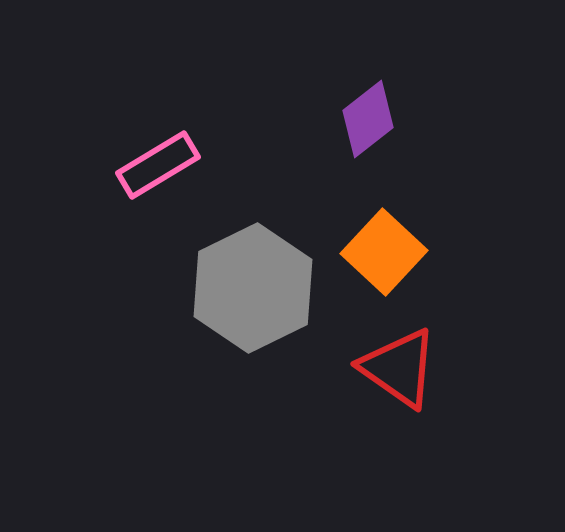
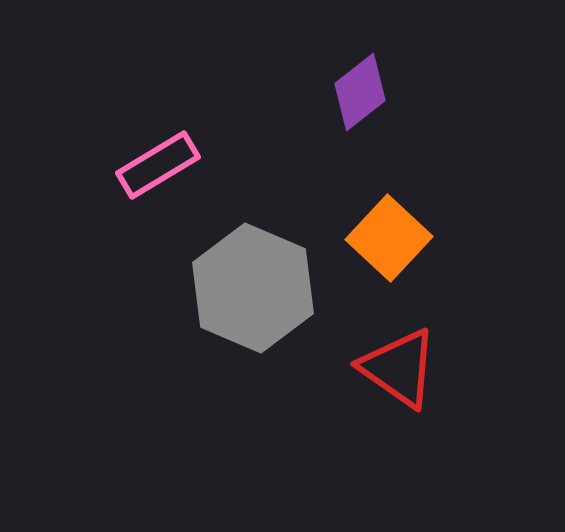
purple diamond: moved 8 px left, 27 px up
orange square: moved 5 px right, 14 px up
gray hexagon: rotated 11 degrees counterclockwise
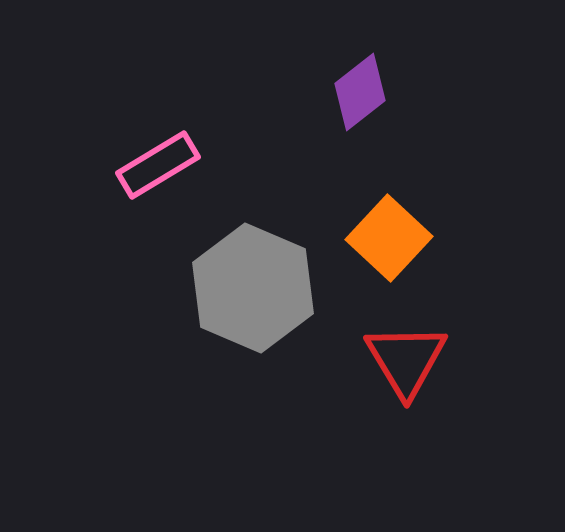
red triangle: moved 7 px right, 8 px up; rotated 24 degrees clockwise
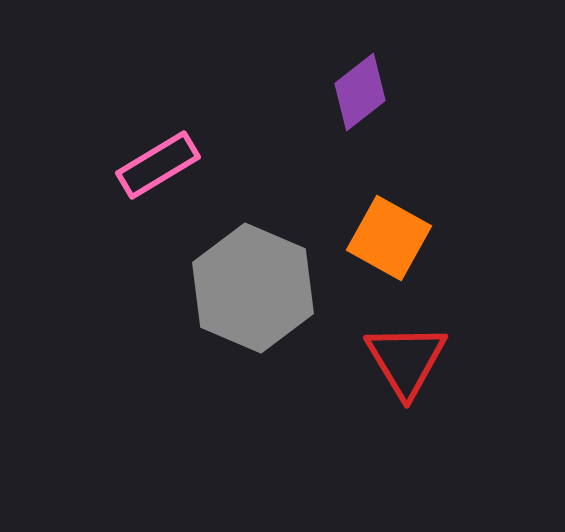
orange square: rotated 14 degrees counterclockwise
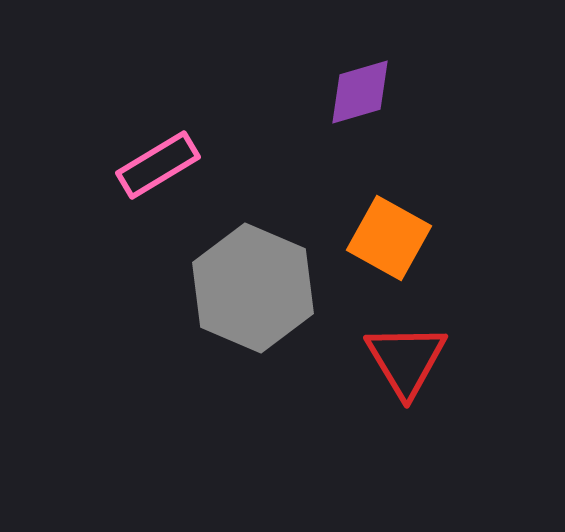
purple diamond: rotated 22 degrees clockwise
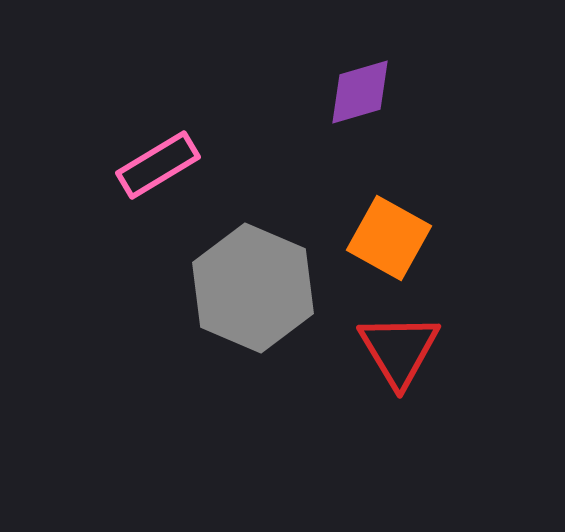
red triangle: moved 7 px left, 10 px up
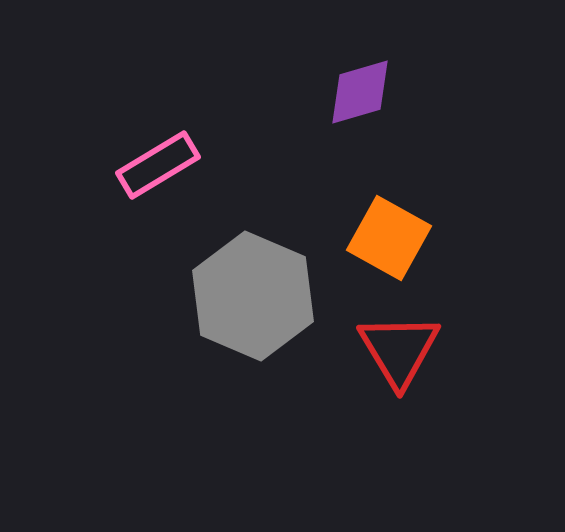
gray hexagon: moved 8 px down
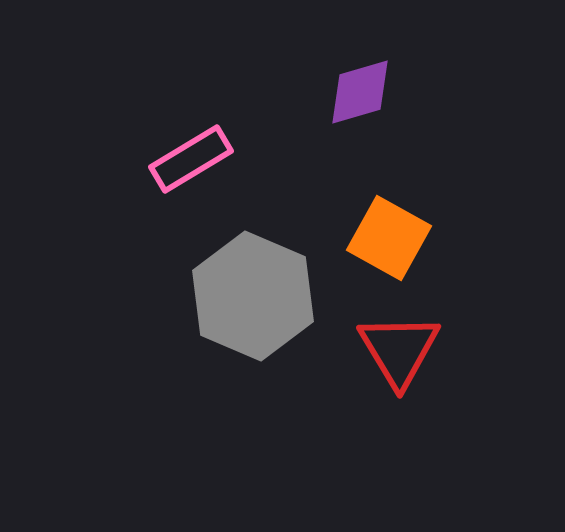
pink rectangle: moved 33 px right, 6 px up
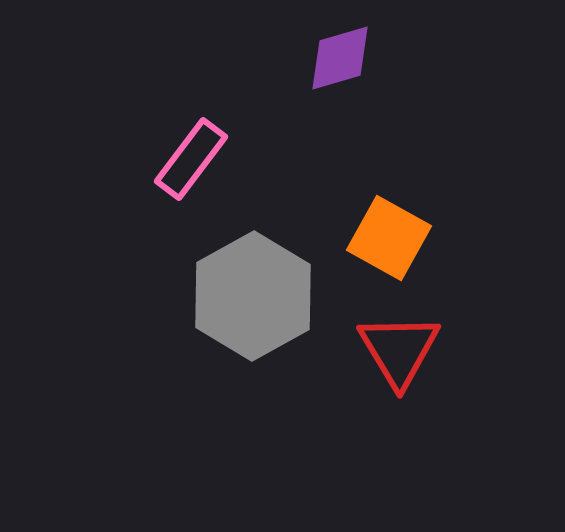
purple diamond: moved 20 px left, 34 px up
pink rectangle: rotated 22 degrees counterclockwise
gray hexagon: rotated 8 degrees clockwise
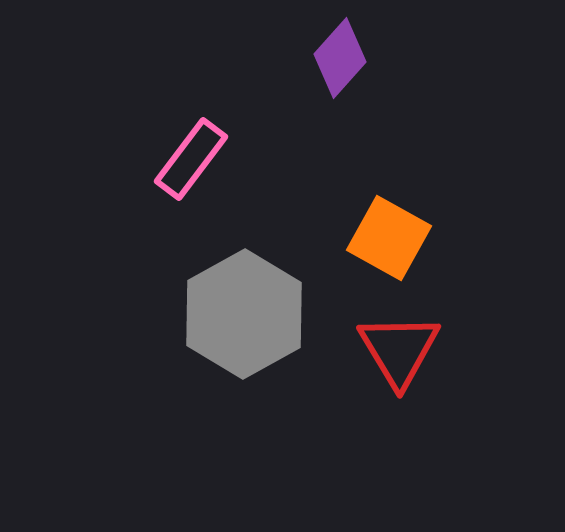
purple diamond: rotated 32 degrees counterclockwise
gray hexagon: moved 9 px left, 18 px down
